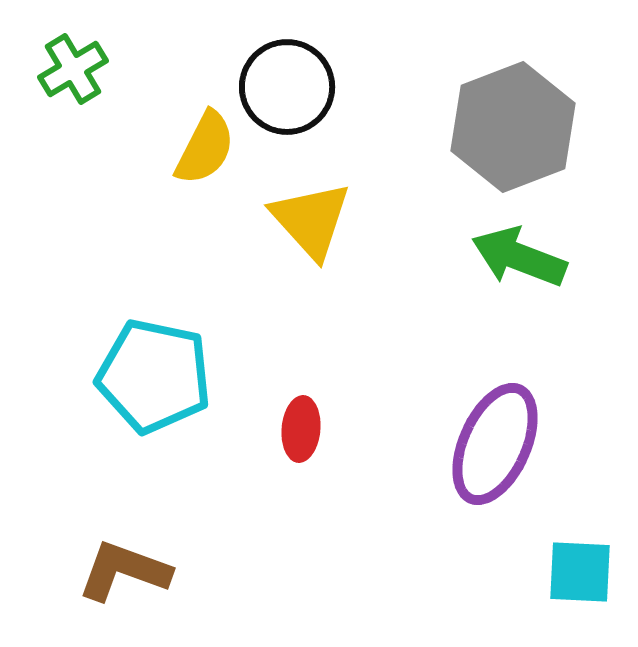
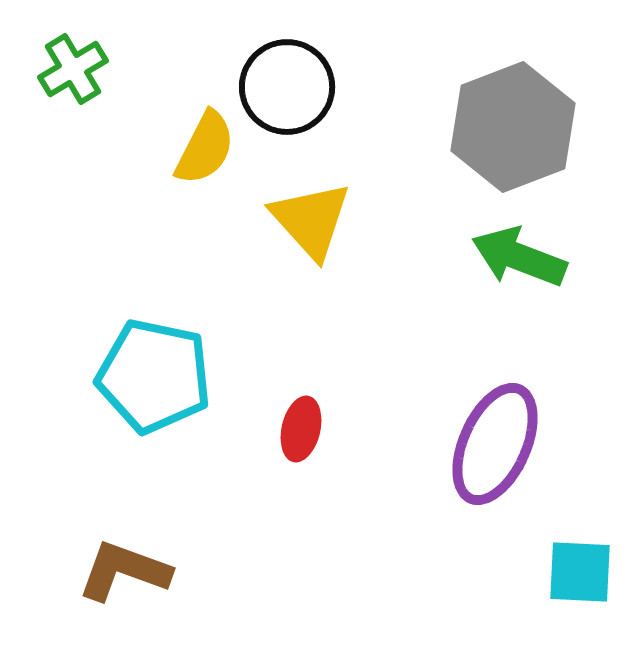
red ellipse: rotated 8 degrees clockwise
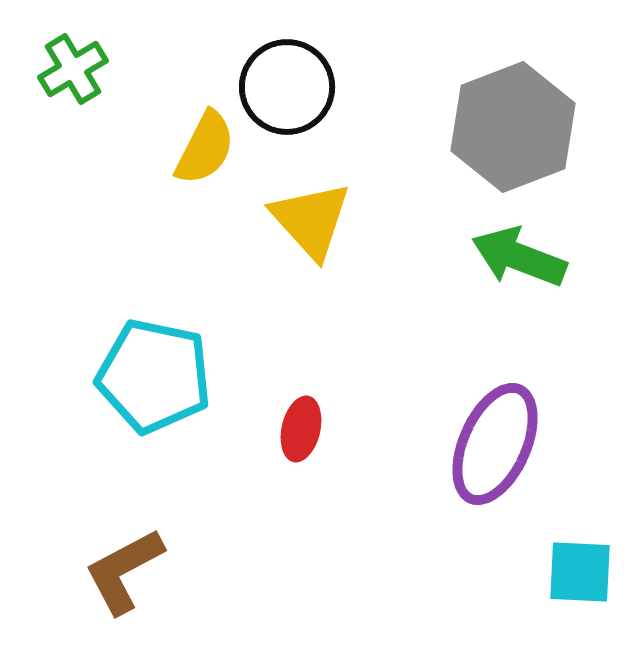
brown L-shape: rotated 48 degrees counterclockwise
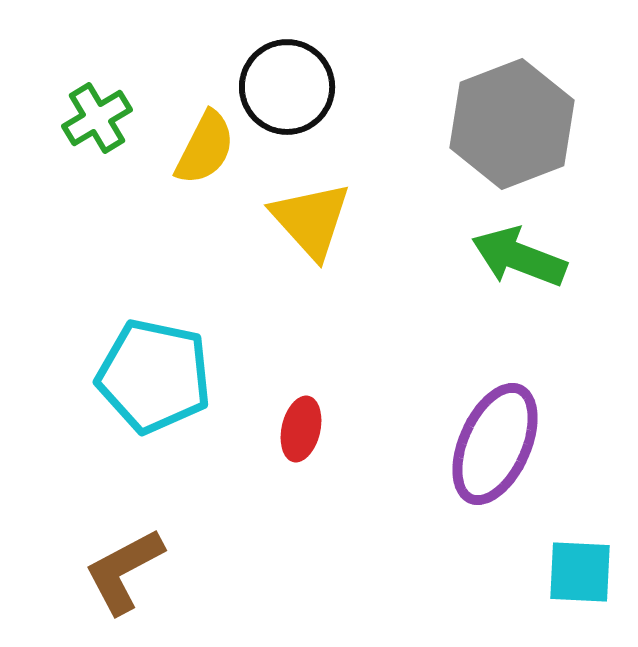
green cross: moved 24 px right, 49 px down
gray hexagon: moved 1 px left, 3 px up
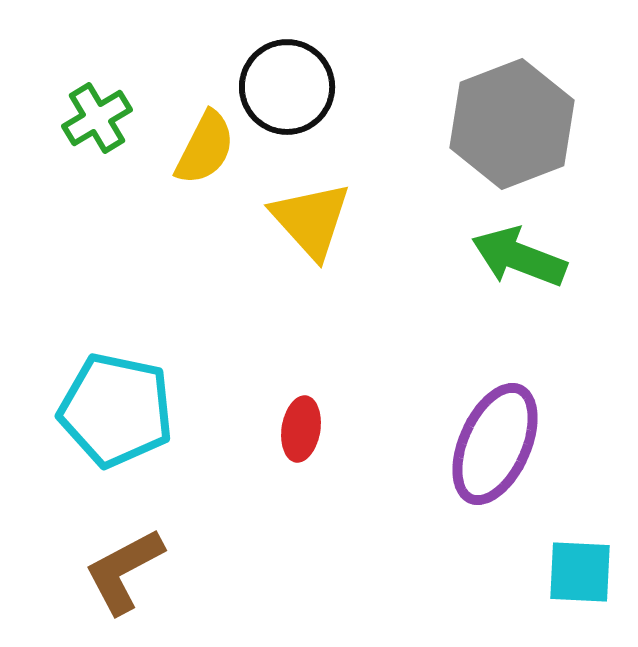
cyan pentagon: moved 38 px left, 34 px down
red ellipse: rotated 4 degrees counterclockwise
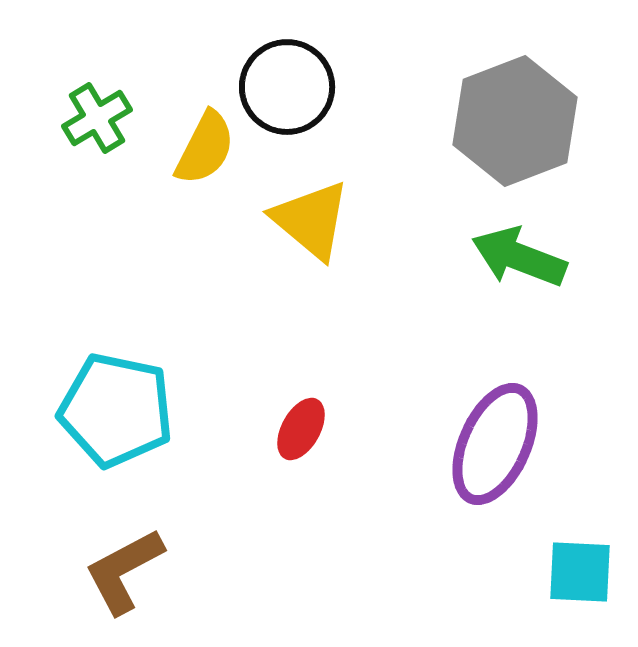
gray hexagon: moved 3 px right, 3 px up
yellow triangle: rotated 8 degrees counterclockwise
red ellipse: rotated 20 degrees clockwise
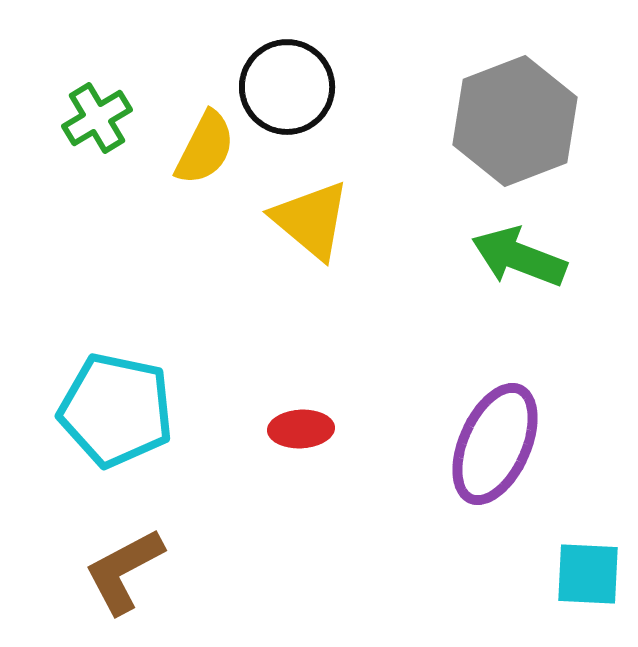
red ellipse: rotated 58 degrees clockwise
cyan square: moved 8 px right, 2 px down
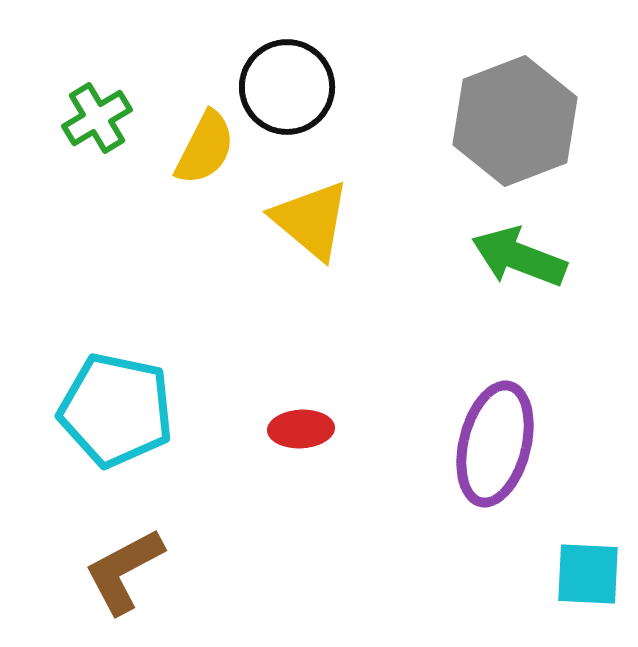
purple ellipse: rotated 10 degrees counterclockwise
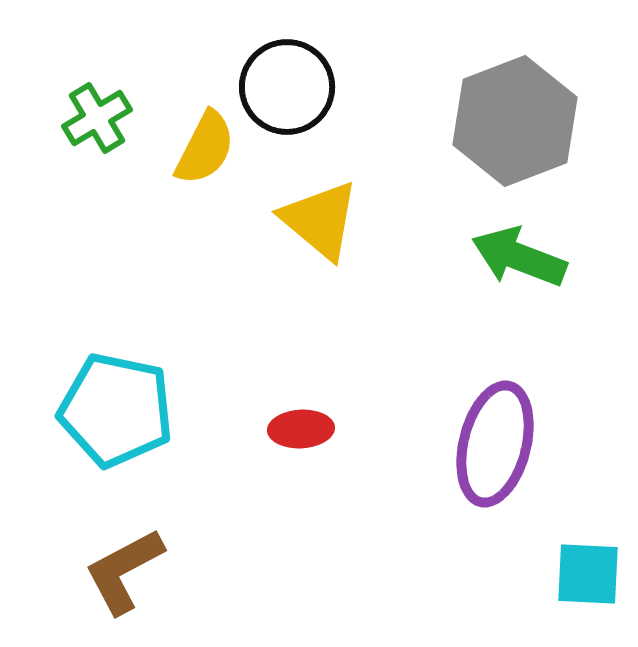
yellow triangle: moved 9 px right
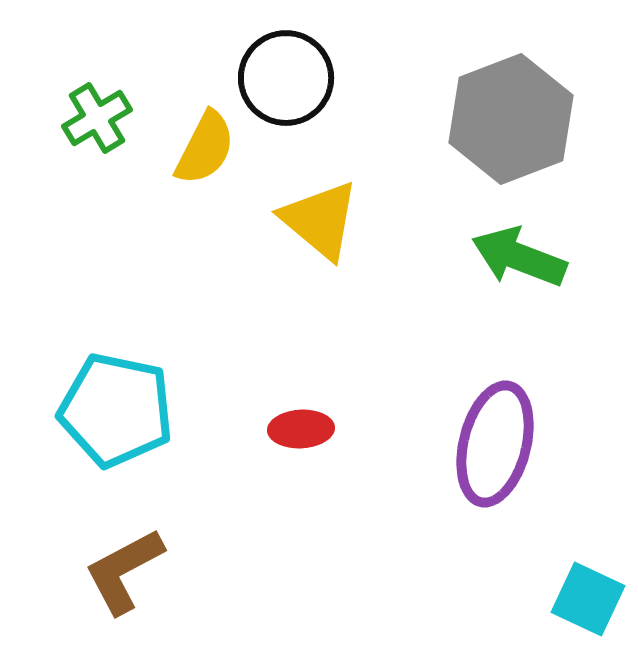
black circle: moved 1 px left, 9 px up
gray hexagon: moved 4 px left, 2 px up
cyan square: moved 25 px down; rotated 22 degrees clockwise
